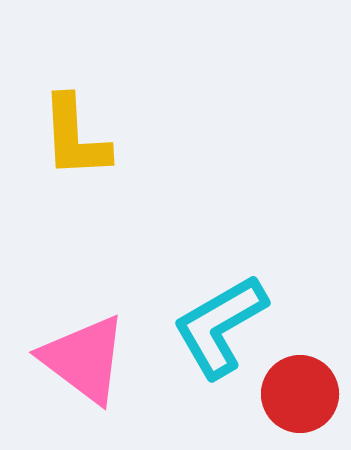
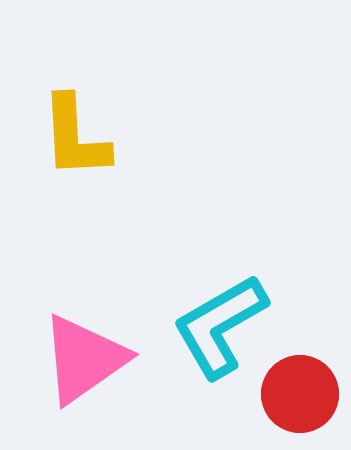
pink triangle: rotated 48 degrees clockwise
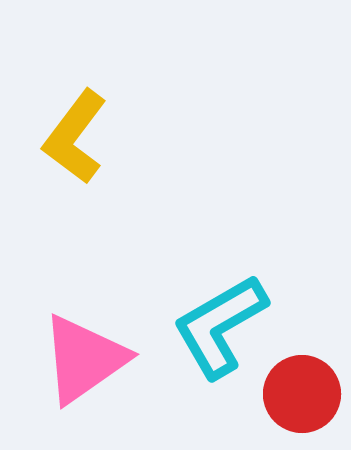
yellow L-shape: rotated 40 degrees clockwise
red circle: moved 2 px right
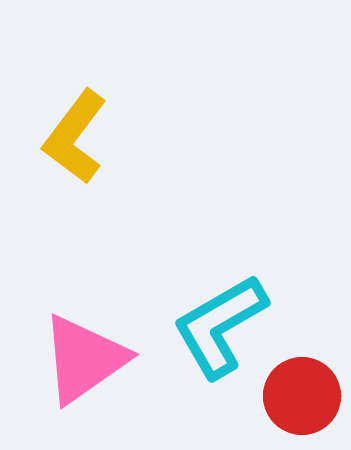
red circle: moved 2 px down
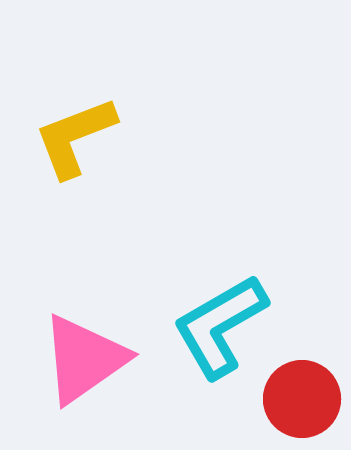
yellow L-shape: rotated 32 degrees clockwise
red circle: moved 3 px down
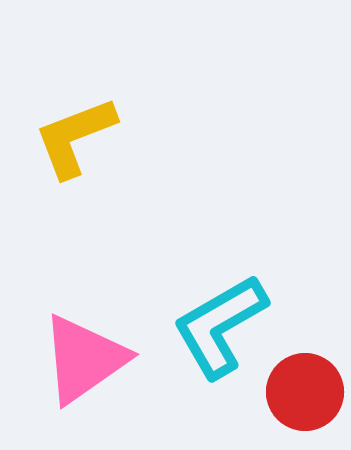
red circle: moved 3 px right, 7 px up
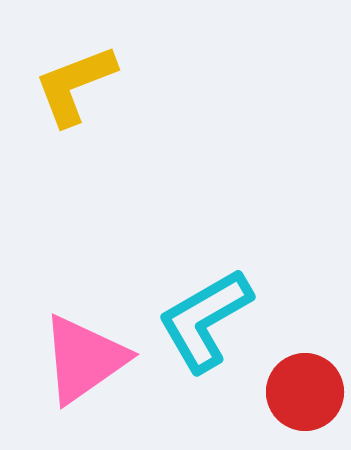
yellow L-shape: moved 52 px up
cyan L-shape: moved 15 px left, 6 px up
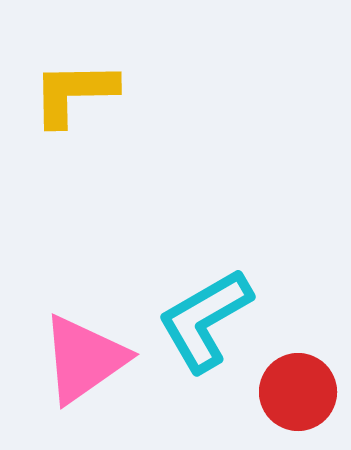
yellow L-shape: moved 1 px left, 8 px down; rotated 20 degrees clockwise
red circle: moved 7 px left
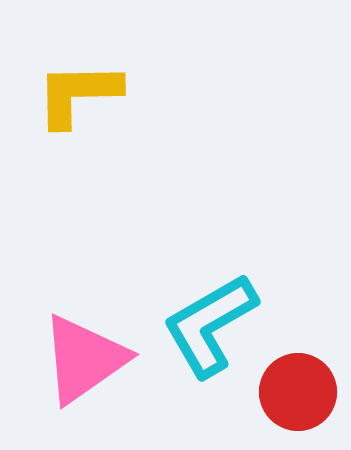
yellow L-shape: moved 4 px right, 1 px down
cyan L-shape: moved 5 px right, 5 px down
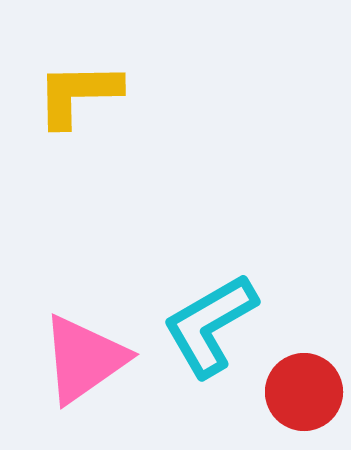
red circle: moved 6 px right
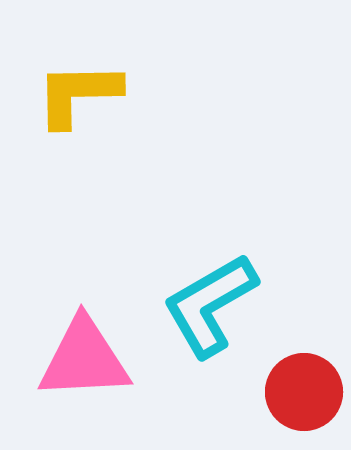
cyan L-shape: moved 20 px up
pink triangle: rotated 32 degrees clockwise
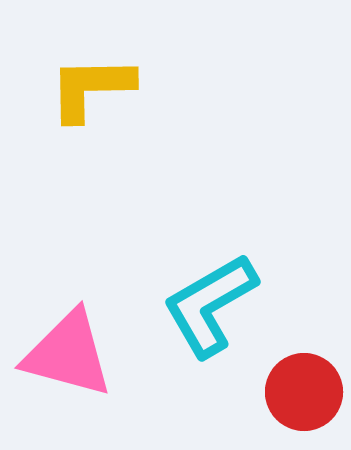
yellow L-shape: moved 13 px right, 6 px up
pink triangle: moved 16 px left, 5 px up; rotated 18 degrees clockwise
